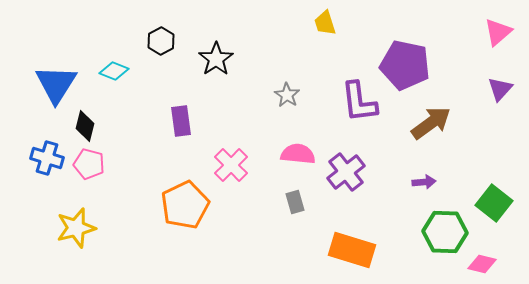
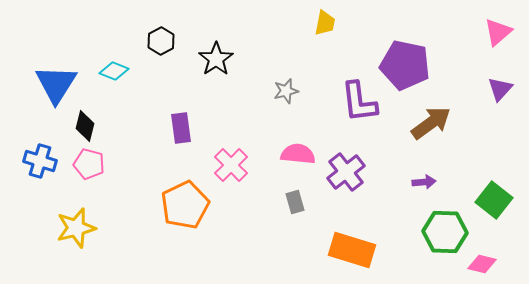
yellow trapezoid: rotated 152 degrees counterclockwise
gray star: moved 1 px left, 4 px up; rotated 25 degrees clockwise
purple rectangle: moved 7 px down
blue cross: moved 7 px left, 3 px down
green square: moved 3 px up
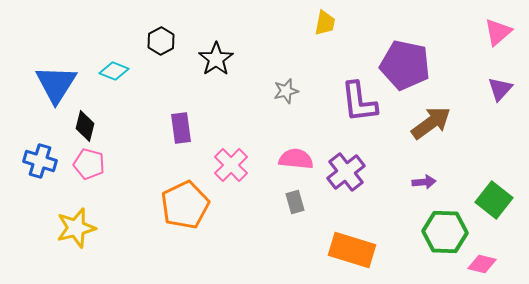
pink semicircle: moved 2 px left, 5 px down
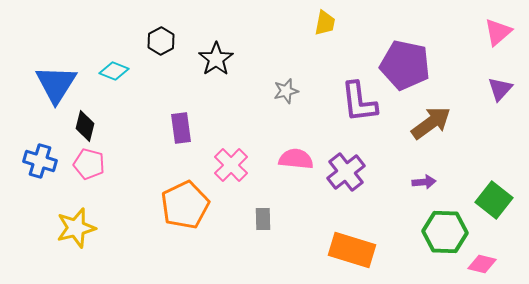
gray rectangle: moved 32 px left, 17 px down; rotated 15 degrees clockwise
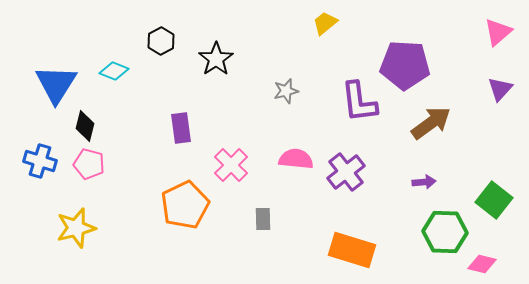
yellow trapezoid: rotated 140 degrees counterclockwise
purple pentagon: rotated 9 degrees counterclockwise
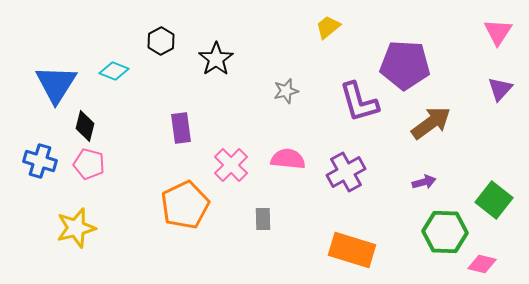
yellow trapezoid: moved 3 px right, 4 px down
pink triangle: rotated 16 degrees counterclockwise
purple L-shape: rotated 9 degrees counterclockwise
pink semicircle: moved 8 px left
purple cross: rotated 9 degrees clockwise
purple arrow: rotated 10 degrees counterclockwise
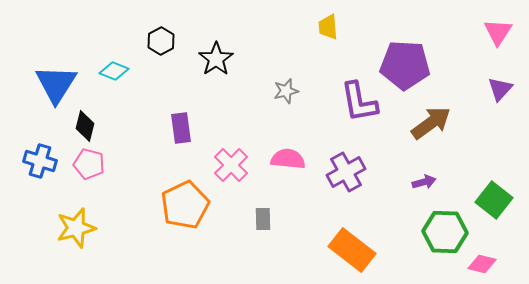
yellow trapezoid: rotated 56 degrees counterclockwise
purple L-shape: rotated 6 degrees clockwise
orange rectangle: rotated 21 degrees clockwise
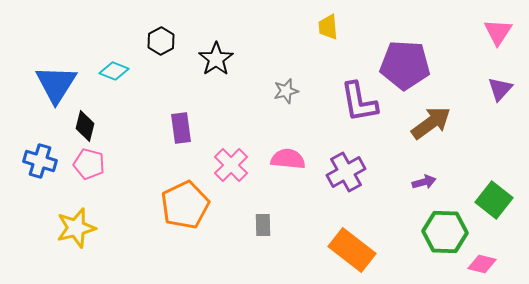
gray rectangle: moved 6 px down
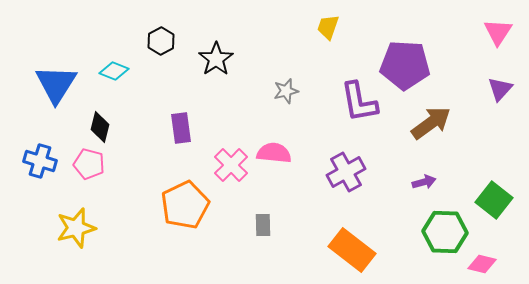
yellow trapezoid: rotated 24 degrees clockwise
black diamond: moved 15 px right, 1 px down
pink semicircle: moved 14 px left, 6 px up
